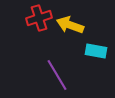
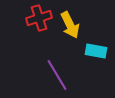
yellow arrow: rotated 136 degrees counterclockwise
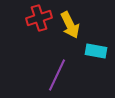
purple line: rotated 56 degrees clockwise
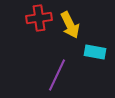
red cross: rotated 10 degrees clockwise
cyan rectangle: moved 1 px left, 1 px down
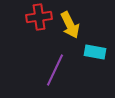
red cross: moved 1 px up
purple line: moved 2 px left, 5 px up
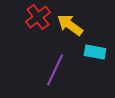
red cross: moved 1 px left; rotated 30 degrees counterclockwise
yellow arrow: rotated 152 degrees clockwise
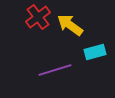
cyan rectangle: rotated 25 degrees counterclockwise
purple line: rotated 48 degrees clockwise
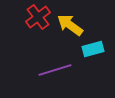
cyan rectangle: moved 2 px left, 3 px up
